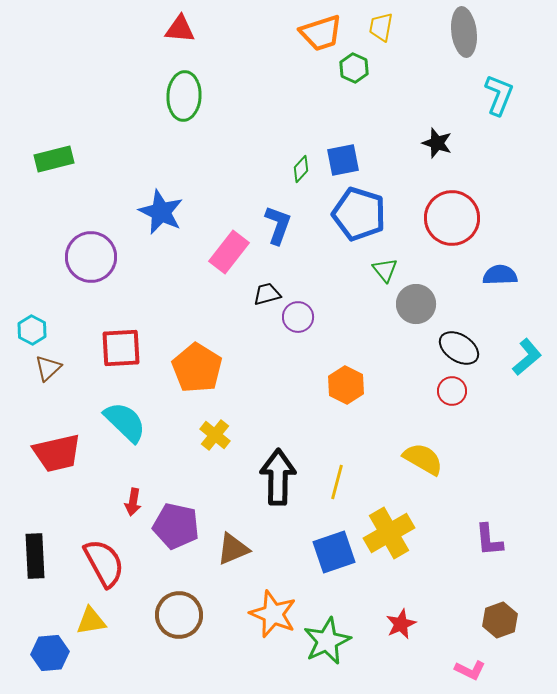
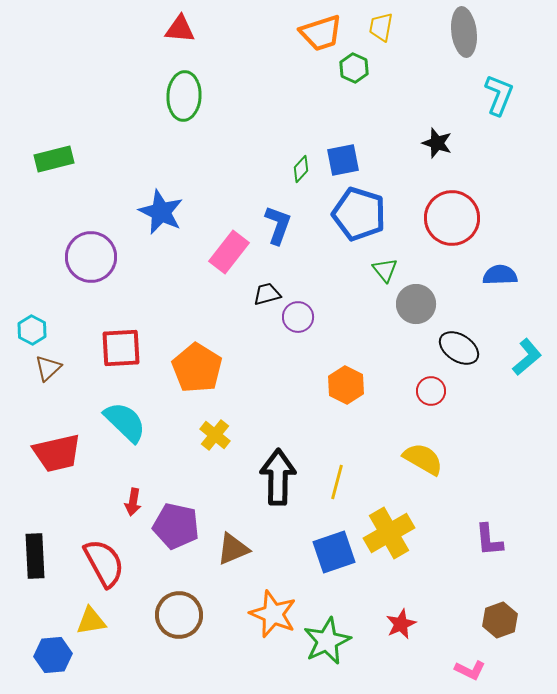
red circle at (452, 391): moved 21 px left
blue hexagon at (50, 653): moved 3 px right, 2 px down
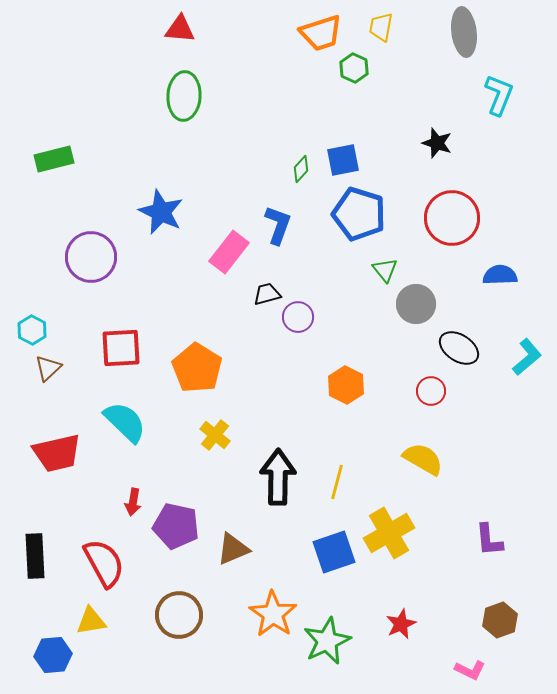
orange star at (273, 614): rotated 12 degrees clockwise
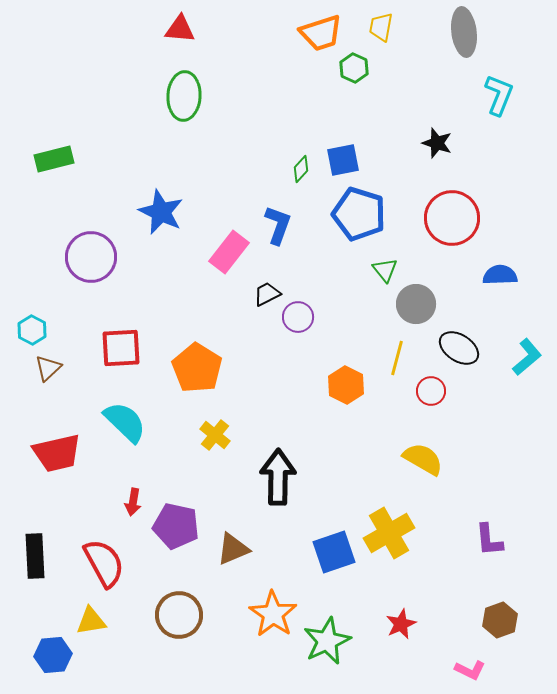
black trapezoid at (267, 294): rotated 12 degrees counterclockwise
yellow line at (337, 482): moved 60 px right, 124 px up
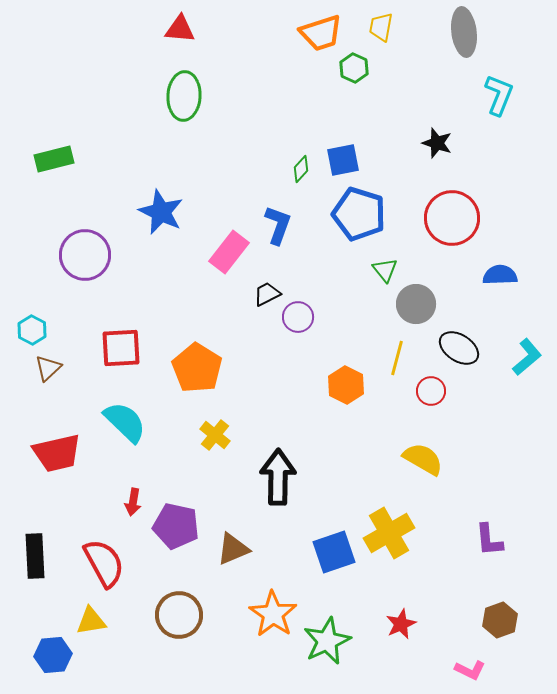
purple circle at (91, 257): moved 6 px left, 2 px up
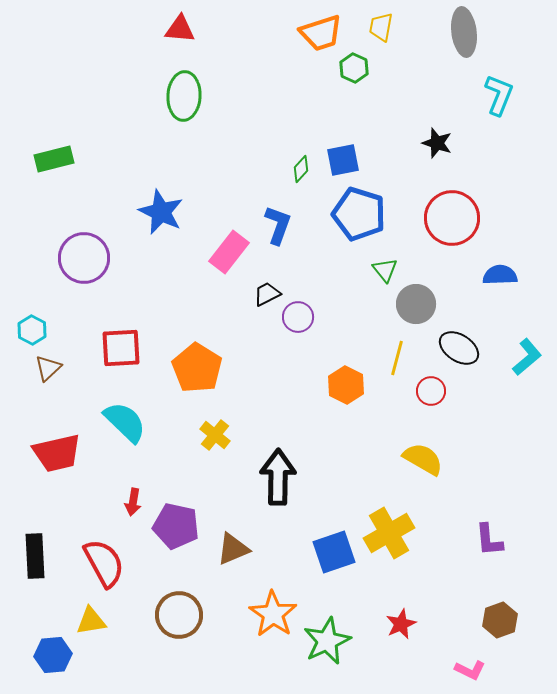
purple circle at (85, 255): moved 1 px left, 3 px down
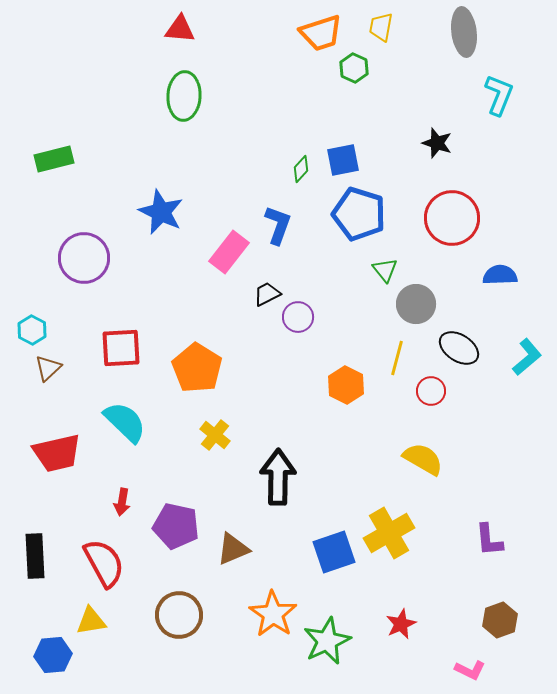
red arrow at (133, 502): moved 11 px left
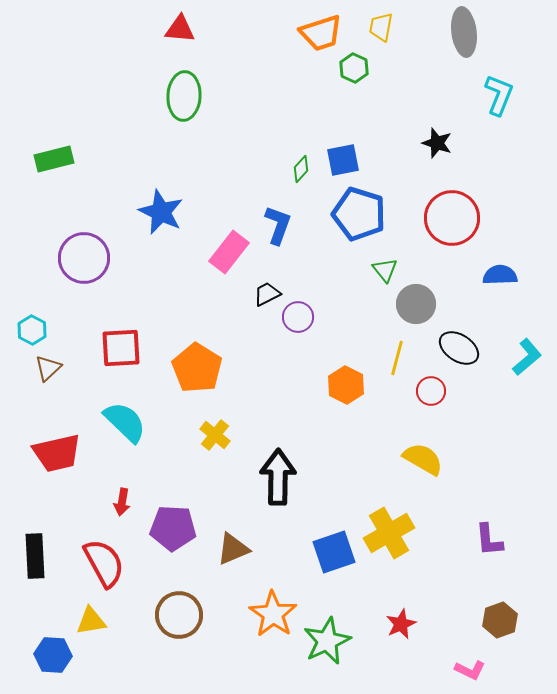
purple pentagon at (176, 526): moved 3 px left, 2 px down; rotated 9 degrees counterclockwise
blue hexagon at (53, 655): rotated 9 degrees clockwise
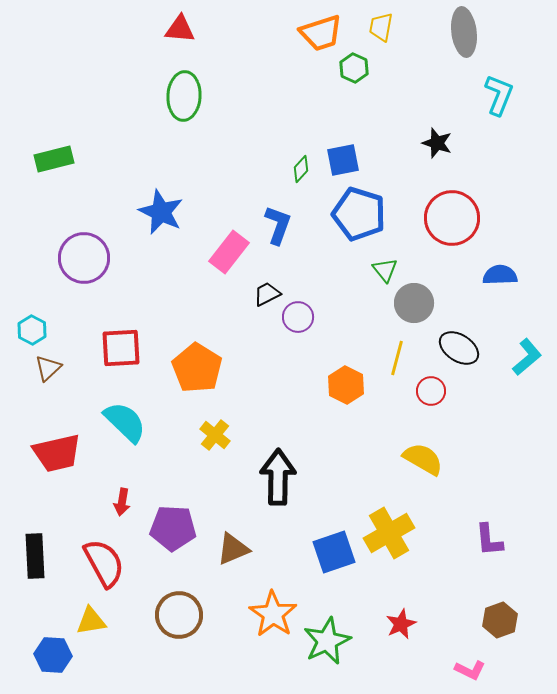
gray circle at (416, 304): moved 2 px left, 1 px up
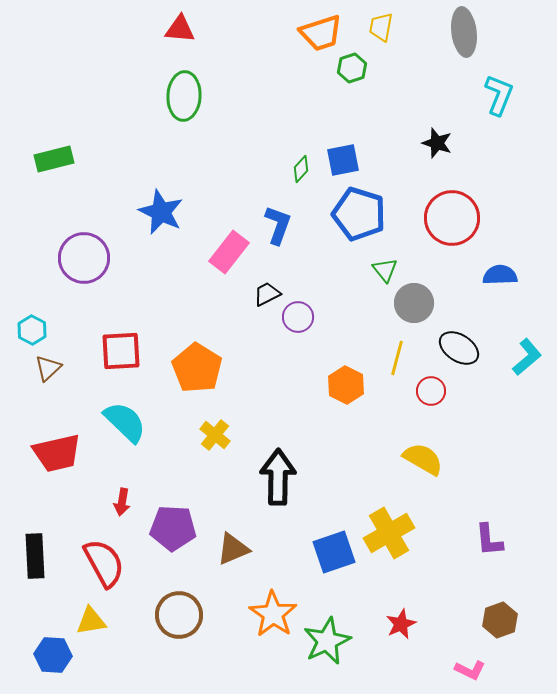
green hexagon at (354, 68): moved 2 px left; rotated 16 degrees clockwise
red square at (121, 348): moved 3 px down
